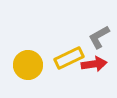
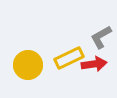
gray L-shape: moved 2 px right
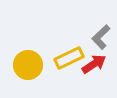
gray L-shape: rotated 15 degrees counterclockwise
red arrow: rotated 25 degrees counterclockwise
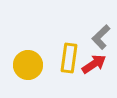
yellow rectangle: rotated 56 degrees counterclockwise
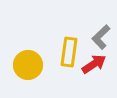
yellow rectangle: moved 6 px up
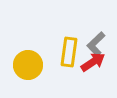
gray L-shape: moved 5 px left, 7 px down
red arrow: moved 1 px left, 2 px up
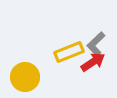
yellow rectangle: rotated 60 degrees clockwise
yellow circle: moved 3 px left, 12 px down
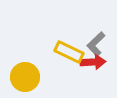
yellow rectangle: rotated 48 degrees clockwise
red arrow: rotated 30 degrees clockwise
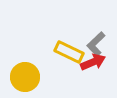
red arrow: rotated 20 degrees counterclockwise
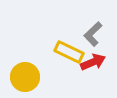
gray L-shape: moved 3 px left, 10 px up
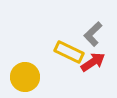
red arrow: rotated 10 degrees counterclockwise
